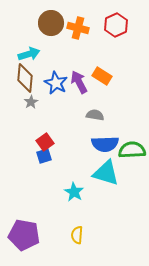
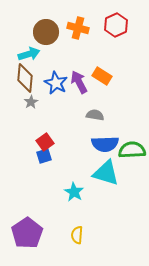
brown circle: moved 5 px left, 9 px down
purple pentagon: moved 3 px right, 2 px up; rotated 28 degrees clockwise
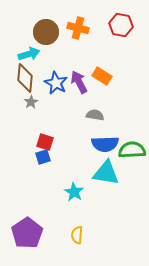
red hexagon: moved 5 px right; rotated 25 degrees counterclockwise
red square: rotated 36 degrees counterclockwise
blue square: moved 1 px left, 1 px down
cyan triangle: rotated 8 degrees counterclockwise
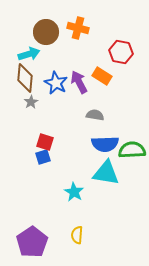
red hexagon: moved 27 px down
purple pentagon: moved 5 px right, 9 px down
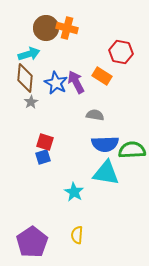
orange cross: moved 11 px left
brown circle: moved 4 px up
purple arrow: moved 3 px left
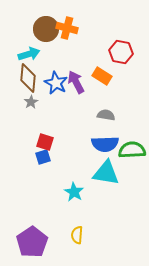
brown circle: moved 1 px down
brown diamond: moved 3 px right
gray semicircle: moved 11 px right
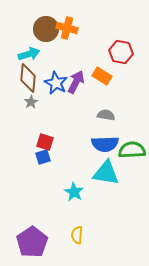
purple arrow: rotated 55 degrees clockwise
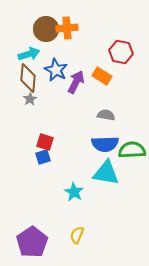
orange cross: rotated 20 degrees counterclockwise
blue star: moved 13 px up
gray star: moved 1 px left, 3 px up
yellow semicircle: rotated 18 degrees clockwise
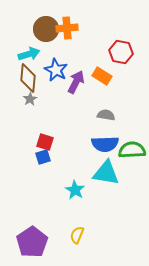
cyan star: moved 1 px right, 2 px up
